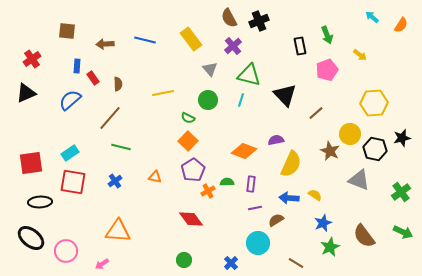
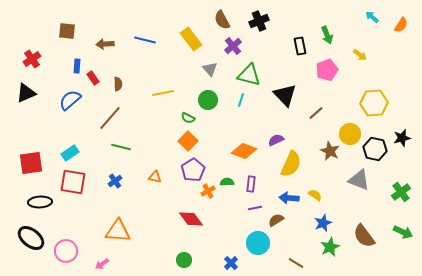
brown semicircle at (229, 18): moved 7 px left, 2 px down
purple semicircle at (276, 140): rotated 14 degrees counterclockwise
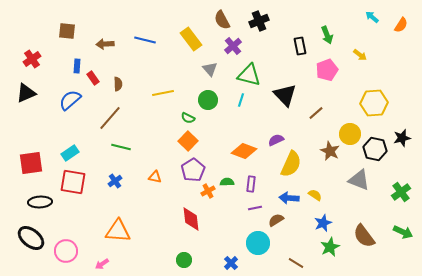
red diamond at (191, 219): rotated 30 degrees clockwise
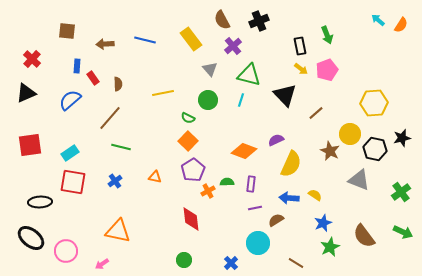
cyan arrow at (372, 17): moved 6 px right, 3 px down
yellow arrow at (360, 55): moved 59 px left, 14 px down
red cross at (32, 59): rotated 12 degrees counterclockwise
red square at (31, 163): moved 1 px left, 18 px up
orange triangle at (118, 231): rotated 8 degrees clockwise
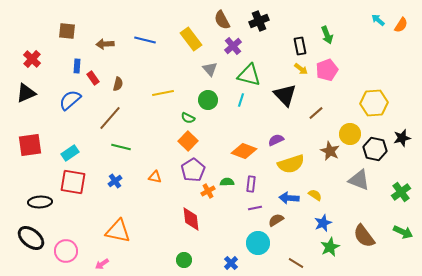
brown semicircle at (118, 84): rotated 16 degrees clockwise
yellow semicircle at (291, 164): rotated 48 degrees clockwise
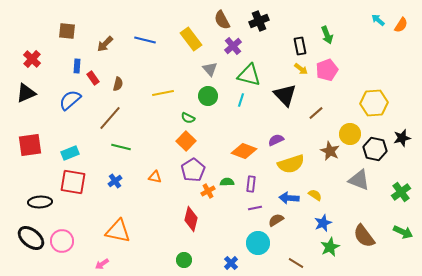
brown arrow at (105, 44): rotated 42 degrees counterclockwise
green circle at (208, 100): moved 4 px up
orange square at (188, 141): moved 2 px left
cyan rectangle at (70, 153): rotated 12 degrees clockwise
red diamond at (191, 219): rotated 20 degrees clockwise
pink circle at (66, 251): moved 4 px left, 10 px up
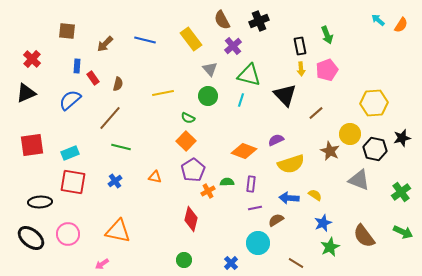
yellow arrow at (301, 69): rotated 48 degrees clockwise
red square at (30, 145): moved 2 px right
pink circle at (62, 241): moved 6 px right, 7 px up
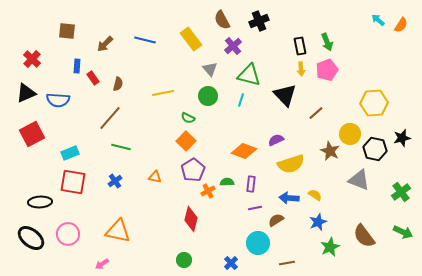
green arrow at (327, 35): moved 7 px down
blue semicircle at (70, 100): moved 12 px left; rotated 135 degrees counterclockwise
red square at (32, 145): moved 11 px up; rotated 20 degrees counterclockwise
blue star at (323, 223): moved 5 px left, 1 px up
brown line at (296, 263): moved 9 px left; rotated 42 degrees counterclockwise
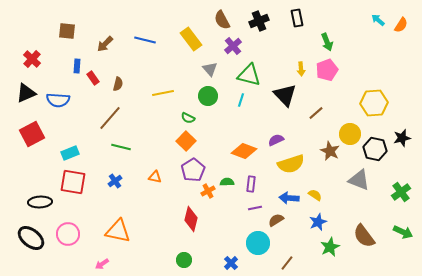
black rectangle at (300, 46): moved 3 px left, 28 px up
brown line at (287, 263): rotated 42 degrees counterclockwise
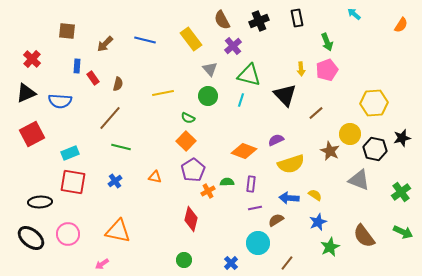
cyan arrow at (378, 20): moved 24 px left, 6 px up
blue semicircle at (58, 100): moved 2 px right, 1 px down
